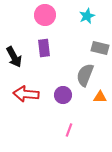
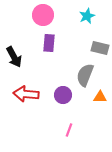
pink circle: moved 2 px left
purple rectangle: moved 5 px right, 5 px up; rotated 12 degrees clockwise
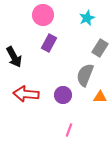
cyan star: moved 2 px down
purple rectangle: rotated 24 degrees clockwise
gray rectangle: rotated 72 degrees counterclockwise
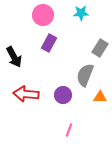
cyan star: moved 6 px left, 5 px up; rotated 21 degrees clockwise
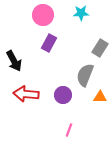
black arrow: moved 4 px down
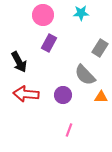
black arrow: moved 5 px right, 1 px down
gray semicircle: rotated 65 degrees counterclockwise
orange triangle: moved 1 px right
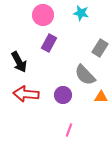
cyan star: rotated 14 degrees clockwise
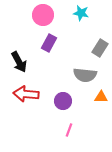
gray semicircle: rotated 40 degrees counterclockwise
purple circle: moved 6 px down
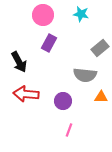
cyan star: moved 1 px down
gray rectangle: rotated 18 degrees clockwise
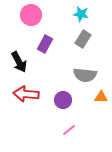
pink circle: moved 12 px left
purple rectangle: moved 4 px left, 1 px down
gray rectangle: moved 17 px left, 9 px up; rotated 18 degrees counterclockwise
purple circle: moved 1 px up
pink line: rotated 32 degrees clockwise
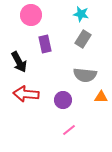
purple rectangle: rotated 42 degrees counterclockwise
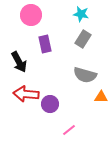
gray semicircle: rotated 10 degrees clockwise
purple circle: moved 13 px left, 4 px down
